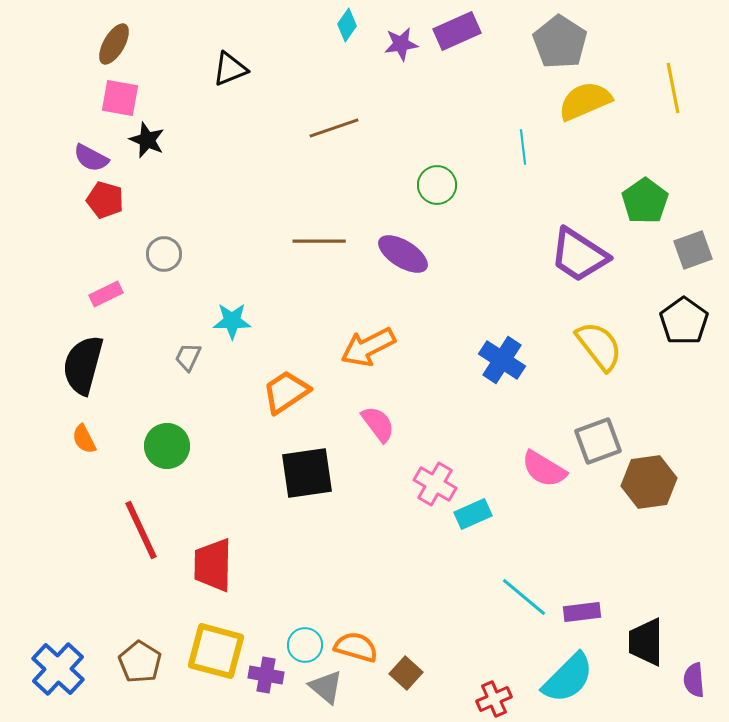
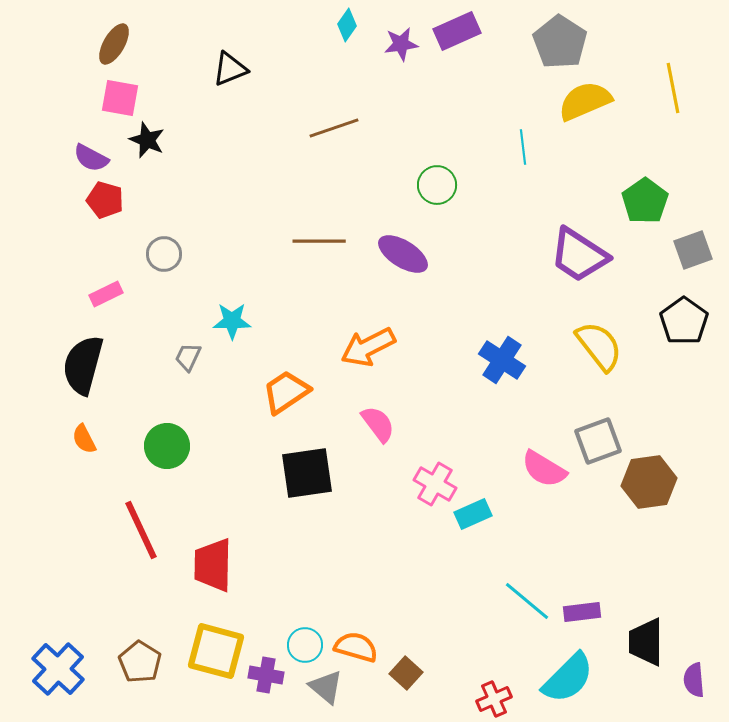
cyan line at (524, 597): moved 3 px right, 4 px down
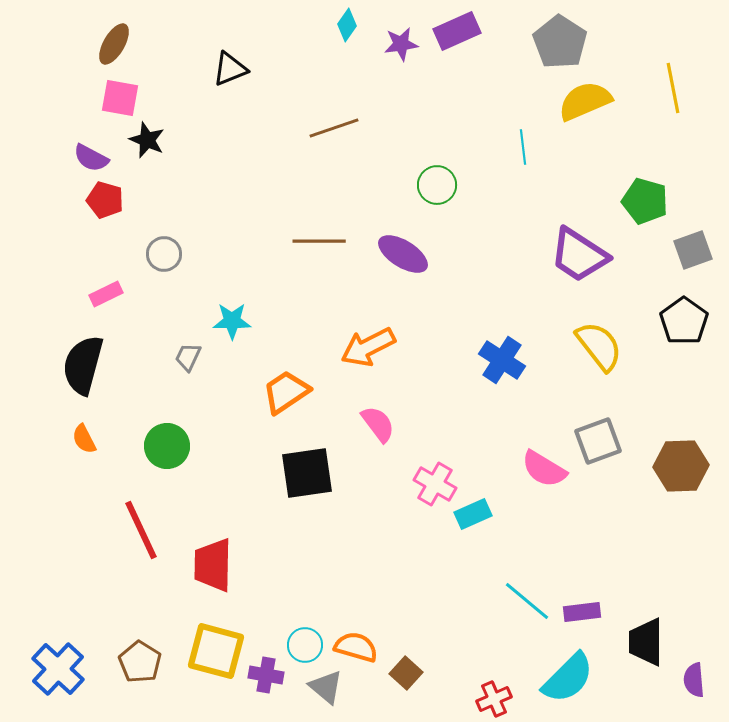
green pentagon at (645, 201): rotated 21 degrees counterclockwise
brown hexagon at (649, 482): moved 32 px right, 16 px up; rotated 6 degrees clockwise
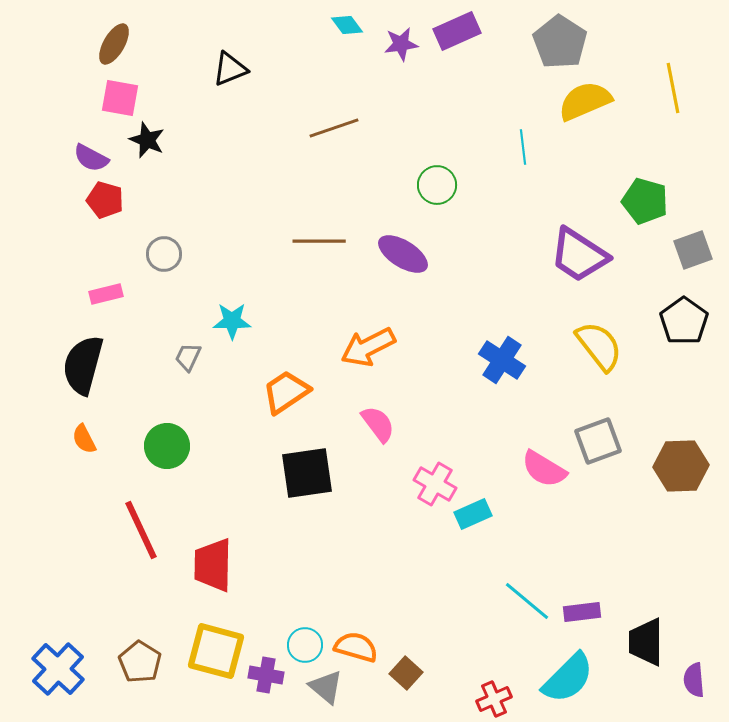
cyan diamond at (347, 25): rotated 72 degrees counterclockwise
pink rectangle at (106, 294): rotated 12 degrees clockwise
